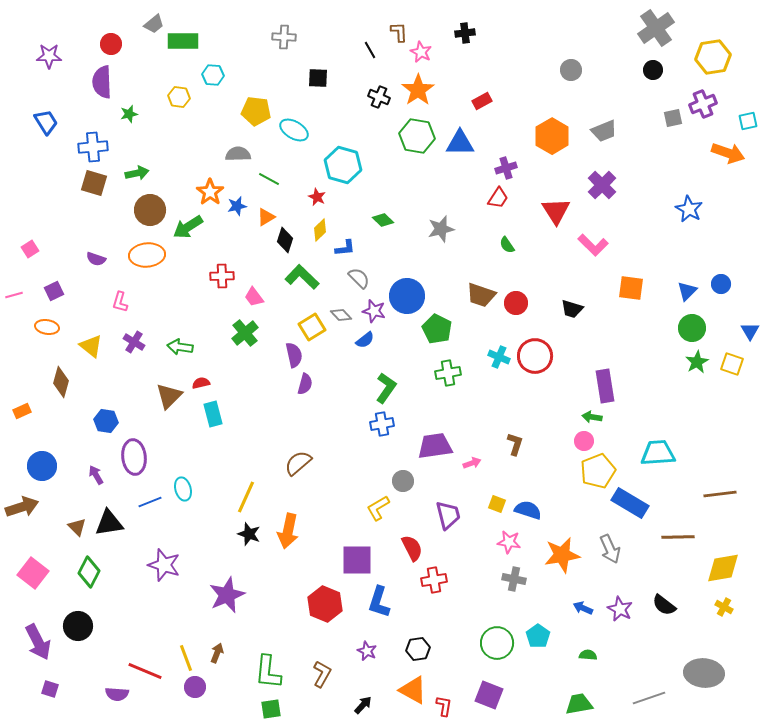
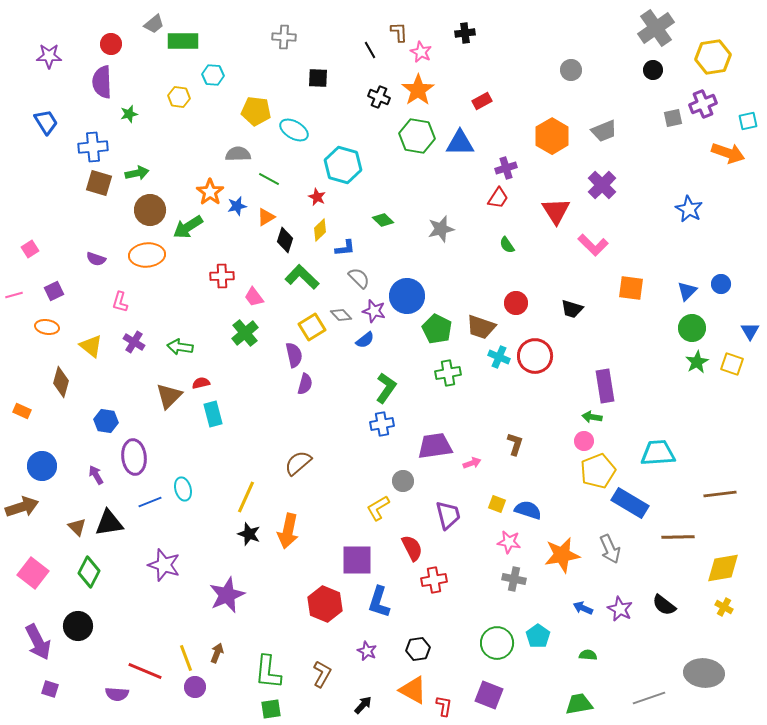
brown square at (94, 183): moved 5 px right
brown trapezoid at (481, 295): moved 32 px down
orange rectangle at (22, 411): rotated 48 degrees clockwise
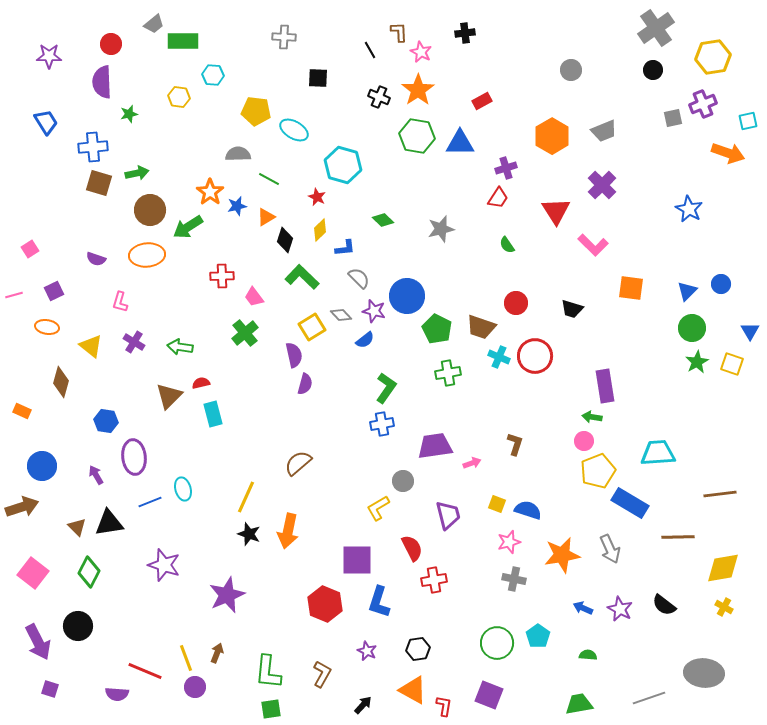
pink star at (509, 542): rotated 25 degrees counterclockwise
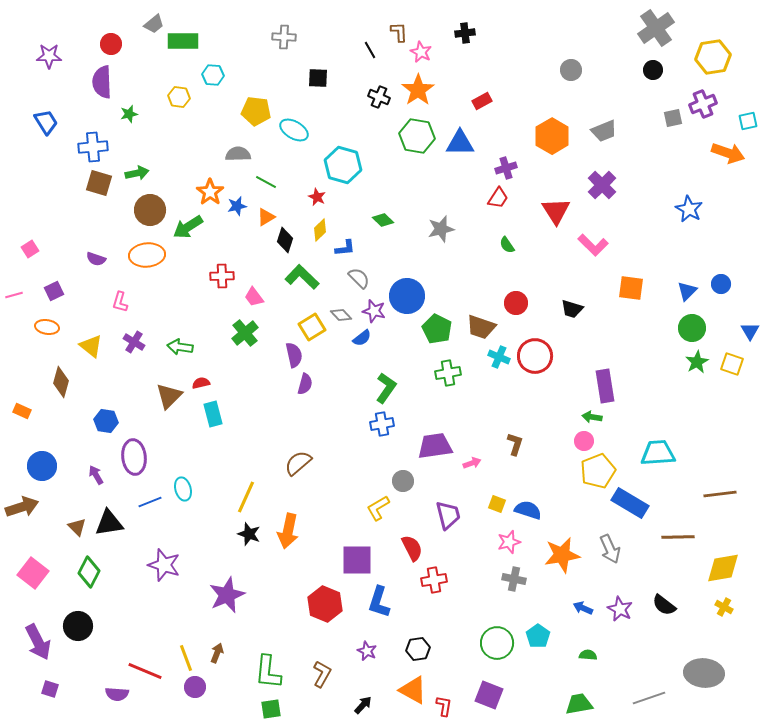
green line at (269, 179): moved 3 px left, 3 px down
blue semicircle at (365, 340): moved 3 px left, 2 px up
